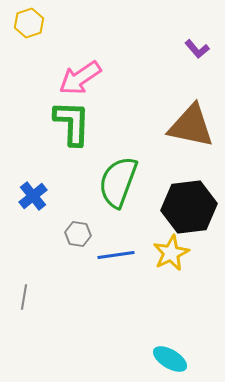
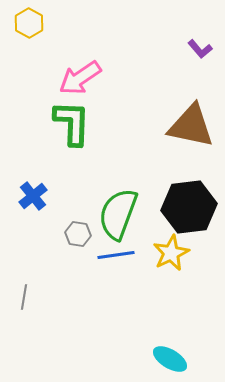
yellow hexagon: rotated 12 degrees counterclockwise
purple L-shape: moved 3 px right
green semicircle: moved 32 px down
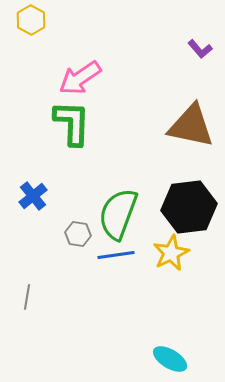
yellow hexagon: moved 2 px right, 3 px up
gray line: moved 3 px right
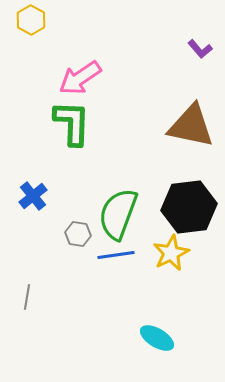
cyan ellipse: moved 13 px left, 21 px up
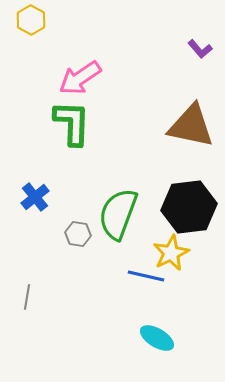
blue cross: moved 2 px right, 1 px down
blue line: moved 30 px right, 21 px down; rotated 21 degrees clockwise
